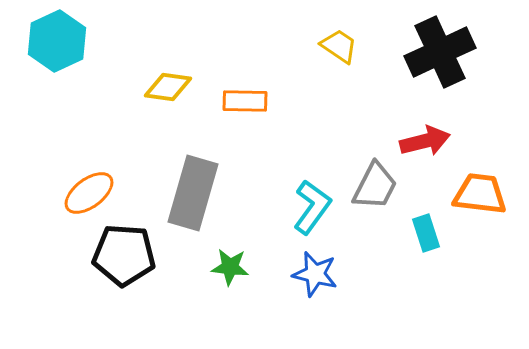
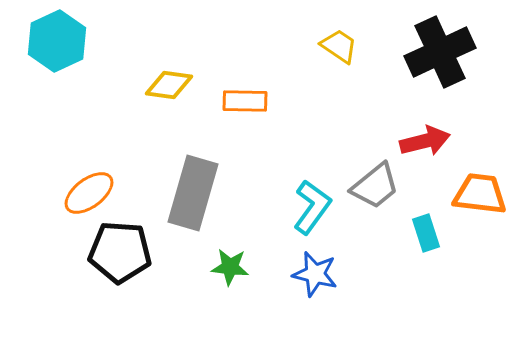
yellow diamond: moved 1 px right, 2 px up
gray trapezoid: rotated 24 degrees clockwise
black pentagon: moved 4 px left, 3 px up
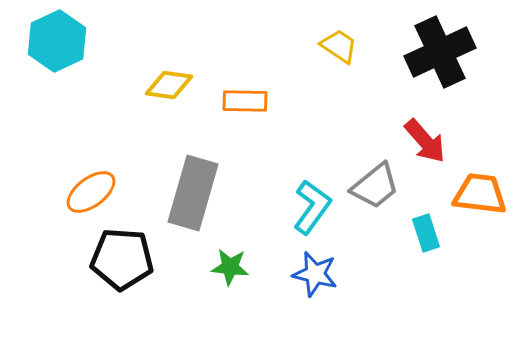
red arrow: rotated 63 degrees clockwise
orange ellipse: moved 2 px right, 1 px up
black pentagon: moved 2 px right, 7 px down
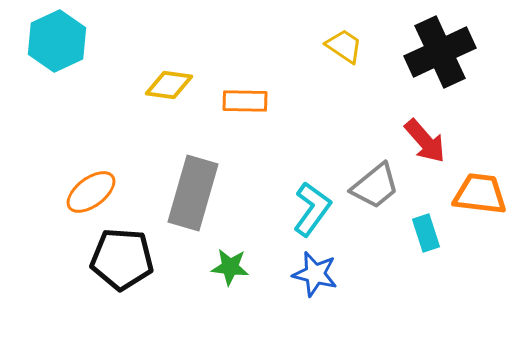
yellow trapezoid: moved 5 px right
cyan L-shape: moved 2 px down
